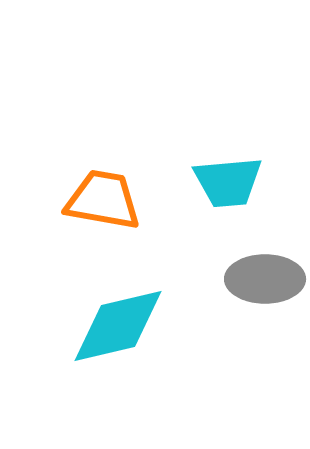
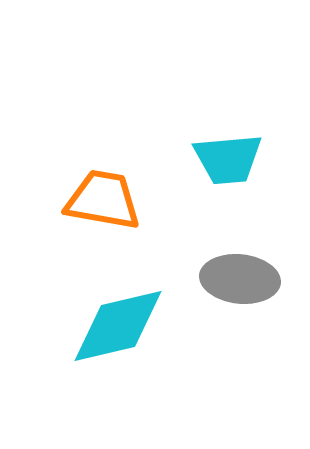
cyan trapezoid: moved 23 px up
gray ellipse: moved 25 px left; rotated 6 degrees clockwise
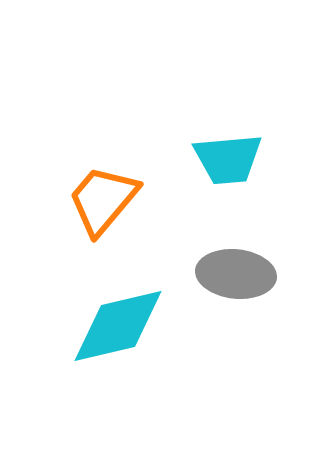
orange trapezoid: rotated 60 degrees counterclockwise
gray ellipse: moved 4 px left, 5 px up
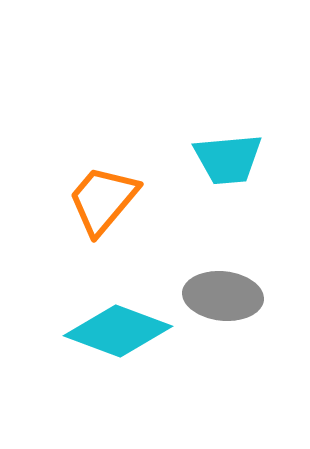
gray ellipse: moved 13 px left, 22 px down
cyan diamond: moved 5 px down; rotated 34 degrees clockwise
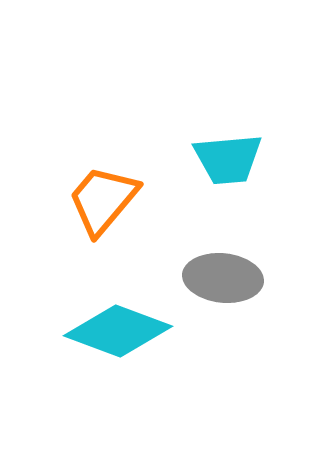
gray ellipse: moved 18 px up
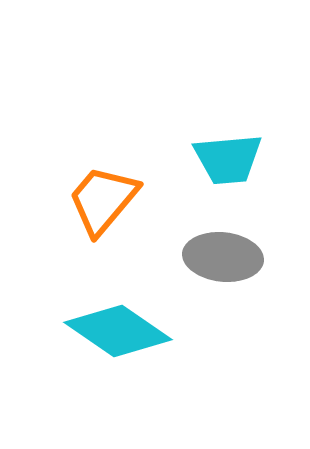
gray ellipse: moved 21 px up
cyan diamond: rotated 14 degrees clockwise
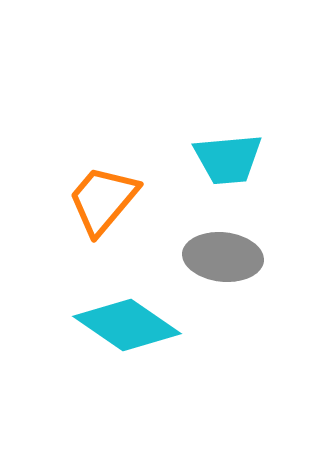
cyan diamond: moved 9 px right, 6 px up
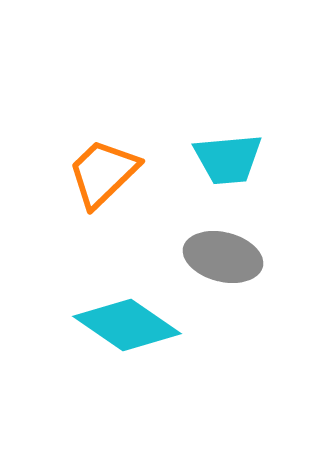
orange trapezoid: moved 27 px up; rotated 6 degrees clockwise
gray ellipse: rotated 8 degrees clockwise
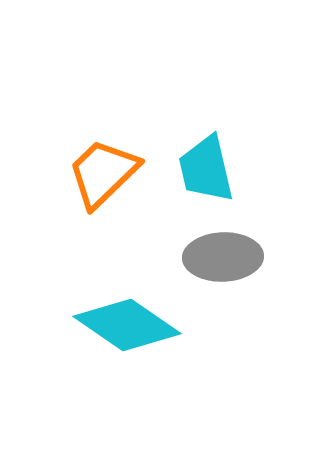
cyan trapezoid: moved 22 px left, 10 px down; rotated 82 degrees clockwise
gray ellipse: rotated 16 degrees counterclockwise
